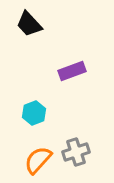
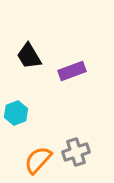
black trapezoid: moved 32 px down; rotated 12 degrees clockwise
cyan hexagon: moved 18 px left
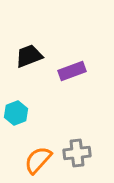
black trapezoid: rotated 100 degrees clockwise
gray cross: moved 1 px right, 1 px down; rotated 12 degrees clockwise
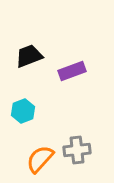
cyan hexagon: moved 7 px right, 2 px up
gray cross: moved 3 px up
orange semicircle: moved 2 px right, 1 px up
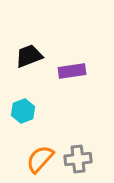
purple rectangle: rotated 12 degrees clockwise
gray cross: moved 1 px right, 9 px down
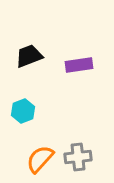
purple rectangle: moved 7 px right, 6 px up
gray cross: moved 2 px up
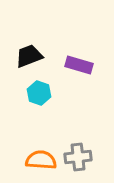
purple rectangle: rotated 24 degrees clockwise
cyan hexagon: moved 16 px right, 18 px up; rotated 20 degrees counterclockwise
orange semicircle: moved 1 px right, 1 px down; rotated 52 degrees clockwise
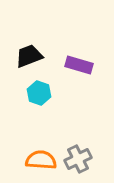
gray cross: moved 2 px down; rotated 20 degrees counterclockwise
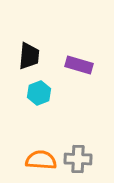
black trapezoid: rotated 116 degrees clockwise
cyan hexagon: rotated 20 degrees clockwise
gray cross: rotated 28 degrees clockwise
